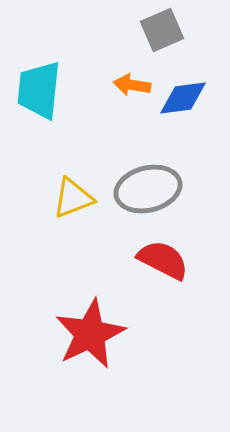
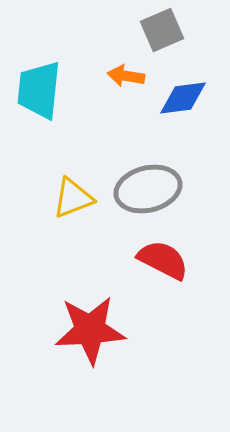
orange arrow: moved 6 px left, 9 px up
red star: moved 4 px up; rotated 22 degrees clockwise
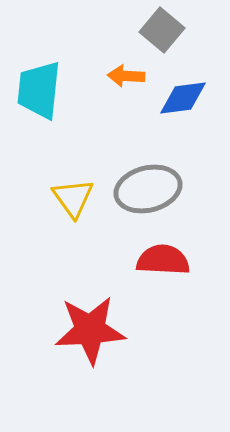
gray square: rotated 27 degrees counterclockwise
orange arrow: rotated 6 degrees counterclockwise
yellow triangle: rotated 45 degrees counterclockwise
red semicircle: rotated 24 degrees counterclockwise
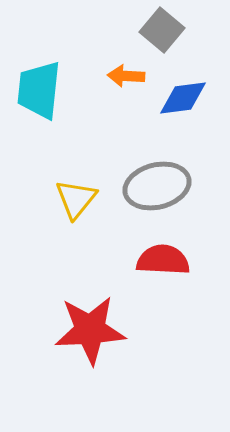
gray ellipse: moved 9 px right, 3 px up
yellow triangle: moved 3 px right, 1 px down; rotated 15 degrees clockwise
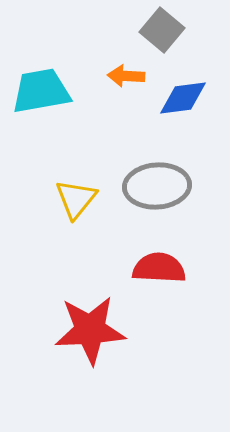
cyan trapezoid: moved 2 px right, 1 px down; rotated 74 degrees clockwise
gray ellipse: rotated 10 degrees clockwise
red semicircle: moved 4 px left, 8 px down
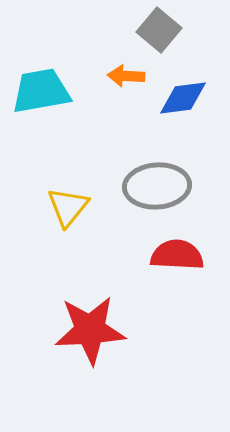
gray square: moved 3 px left
yellow triangle: moved 8 px left, 8 px down
red semicircle: moved 18 px right, 13 px up
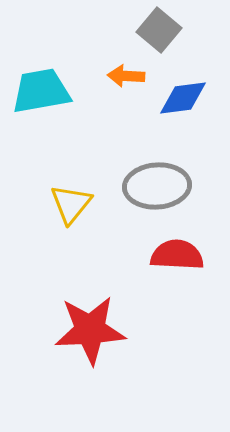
yellow triangle: moved 3 px right, 3 px up
